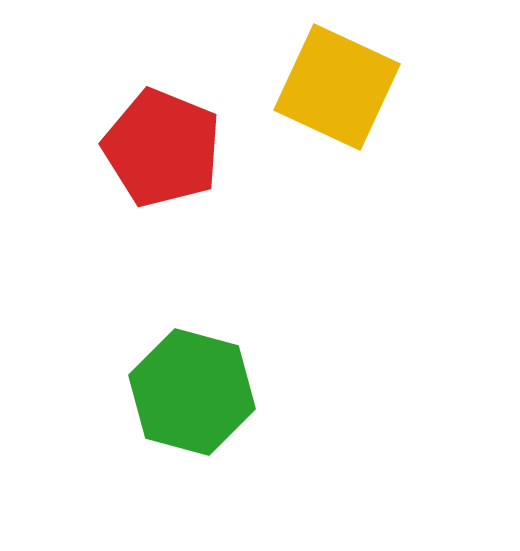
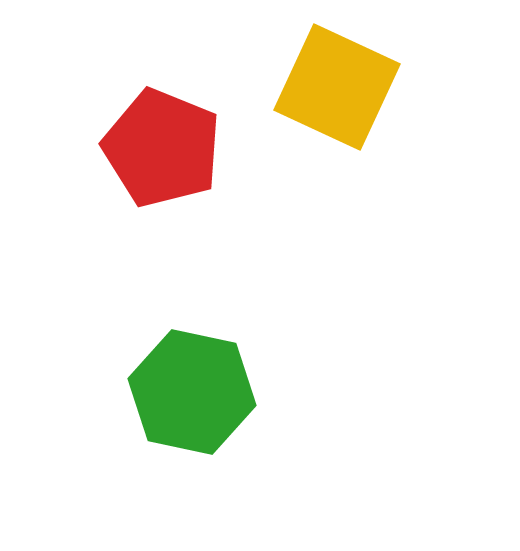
green hexagon: rotated 3 degrees counterclockwise
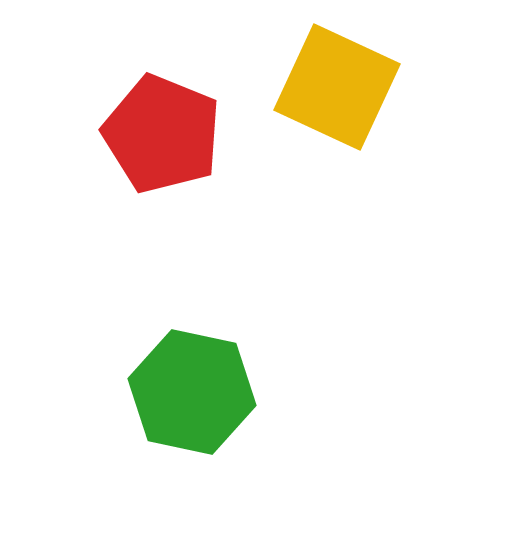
red pentagon: moved 14 px up
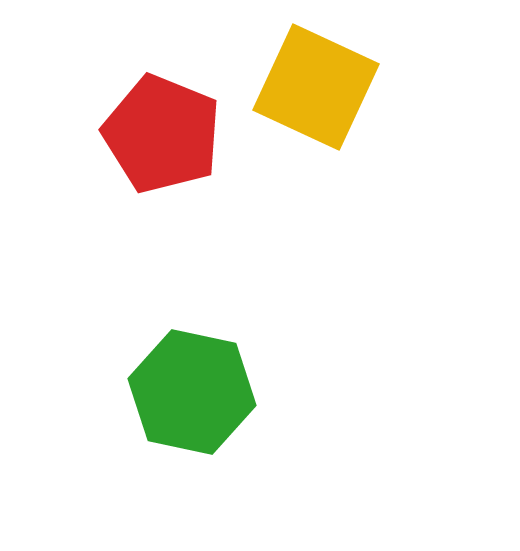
yellow square: moved 21 px left
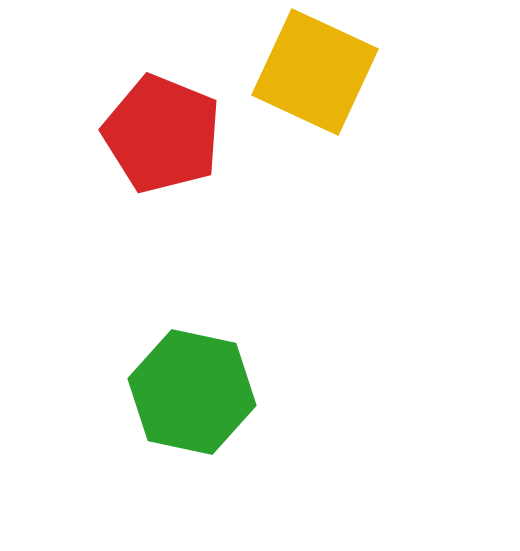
yellow square: moved 1 px left, 15 px up
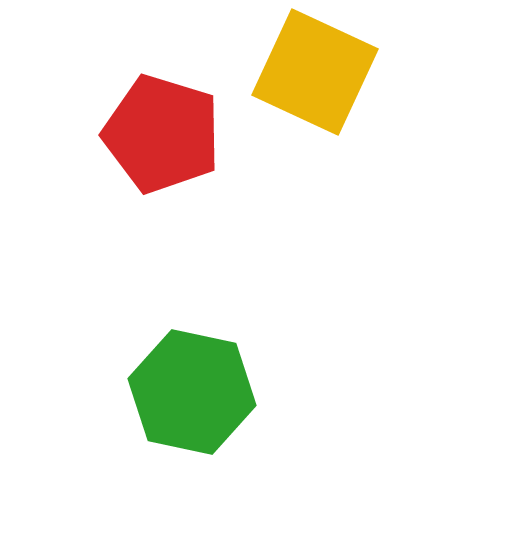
red pentagon: rotated 5 degrees counterclockwise
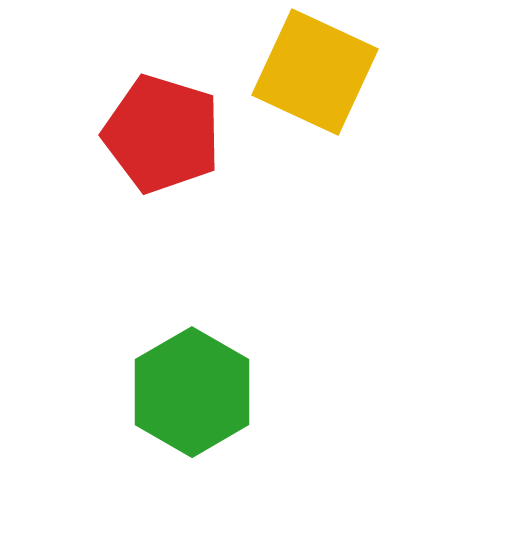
green hexagon: rotated 18 degrees clockwise
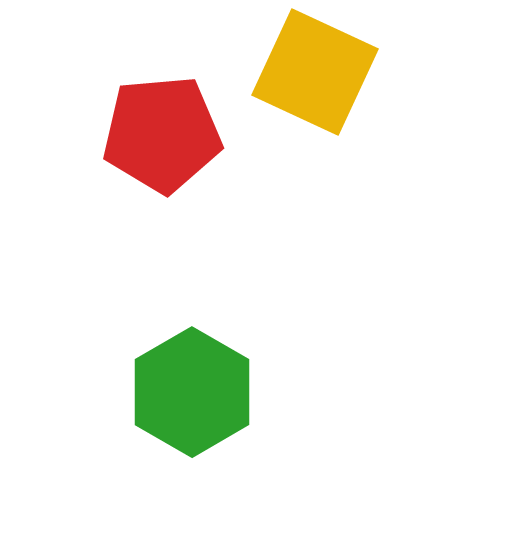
red pentagon: rotated 22 degrees counterclockwise
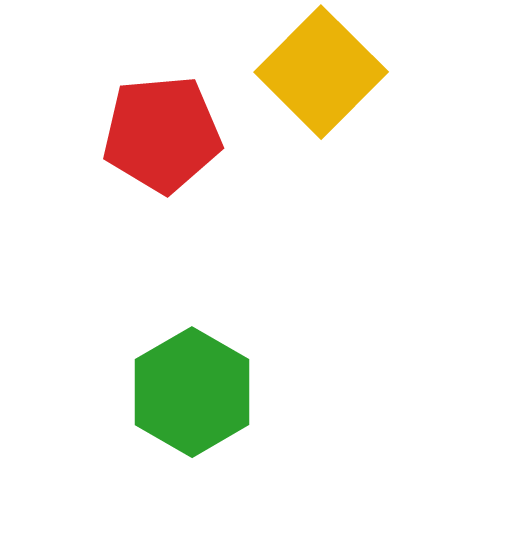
yellow square: moved 6 px right; rotated 20 degrees clockwise
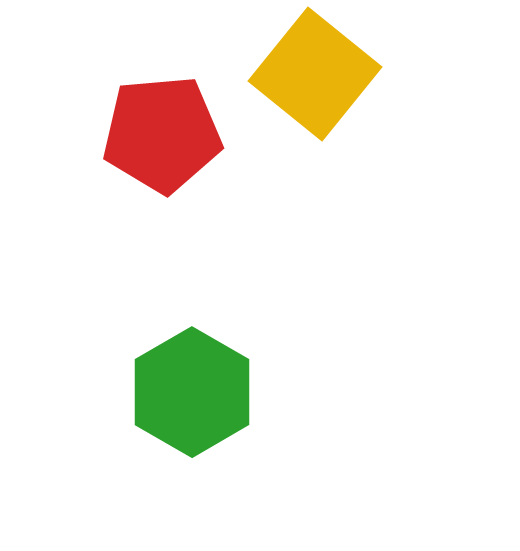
yellow square: moved 6 px left, 2 px down; rotated 6 degrees counterclockwise
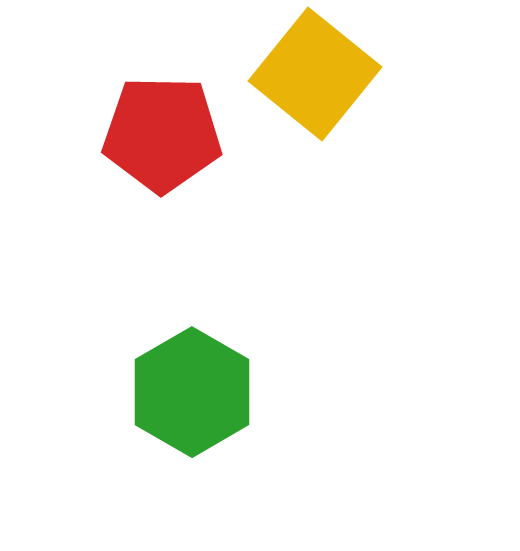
red pentagon: rotated 6 degrees clockwise
